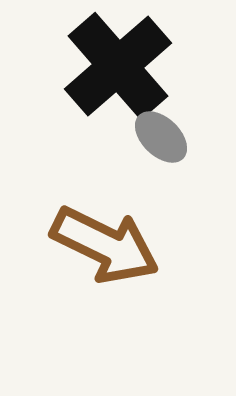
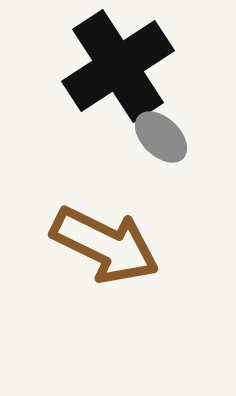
black cross: rotated 8 degrees clockwise
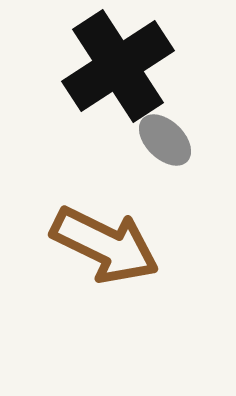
gray ellipse: moved 4 px right, 3 px down
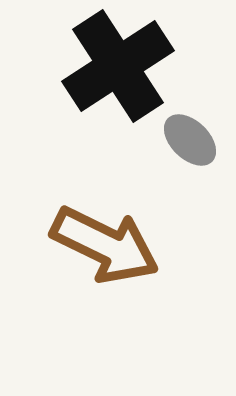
gray ellipse: moved 25 px right
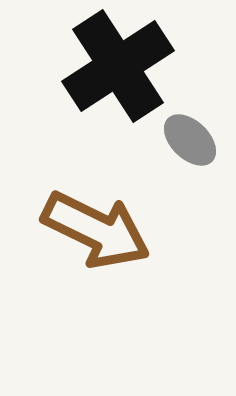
brown arrow: moved 9 px left, 15 px up
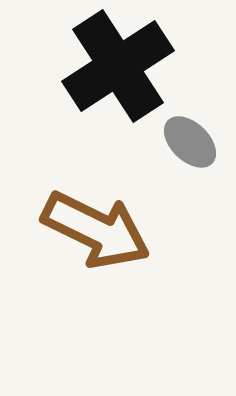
gray ellipse: moved 2 px down
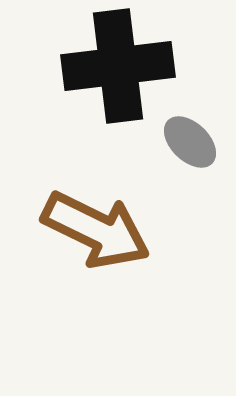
black cross: rotated 26 degrees clockwise
